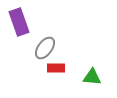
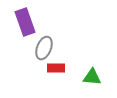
purple rectangle: moved 6 px right
gray ellipse: moved 1 px left; rotated 15 degrees counterclockwise
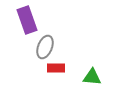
purple rectangle: moved 2 px right, 2 px up
gray ellipse: moved 1 px right, 1 px up
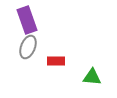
gray ellipse: moved 17 px left
red rectangle: moved 7 px up
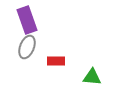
gray ellipse: moved 1 px left
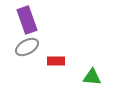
gray ellipse: rotated 40 degrees clockwise
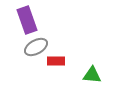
gray ellipse: moved 9 px right
green triangle: moved 2 px up
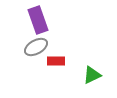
purple rectangle: moved 11 px right
green triangle: rotated 30 degrees counterclockwise
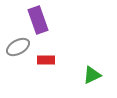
gray ellipse: moved 18 px left
red rectangle: moved 10 px left, 1 px up
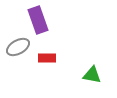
red rectangle: moved 1 px right, 2 px up
green triangle: rotated 36 degrees clockwise
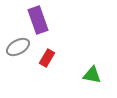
red rectangle: rotated 60 degrees counterclockwise
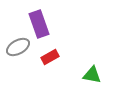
purple rectangle: moved 1 px right, 4 px down
red rectangle: moved 3 px right, 1 px up; rotated 30 degrees clockwise
